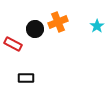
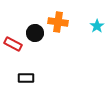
orange cross: rotated 30 degrees clockwise
black circle: moved 4 px down
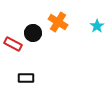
orange cross: rotated 24 degrees clockwise
black circle: moved 2 px left
